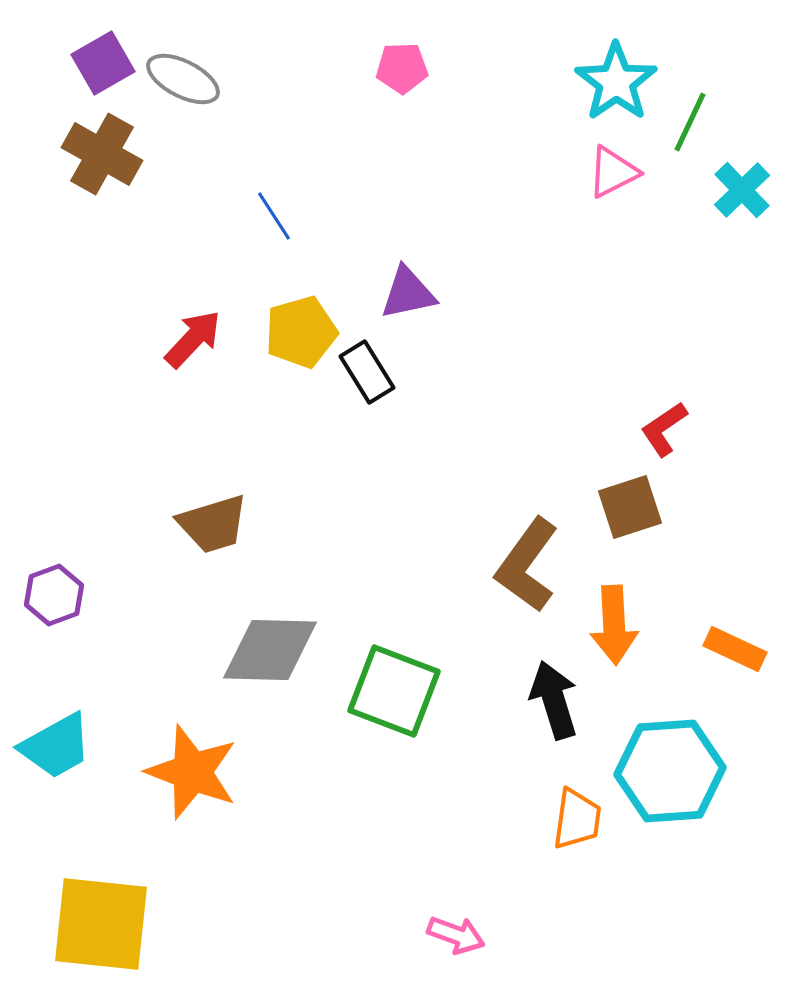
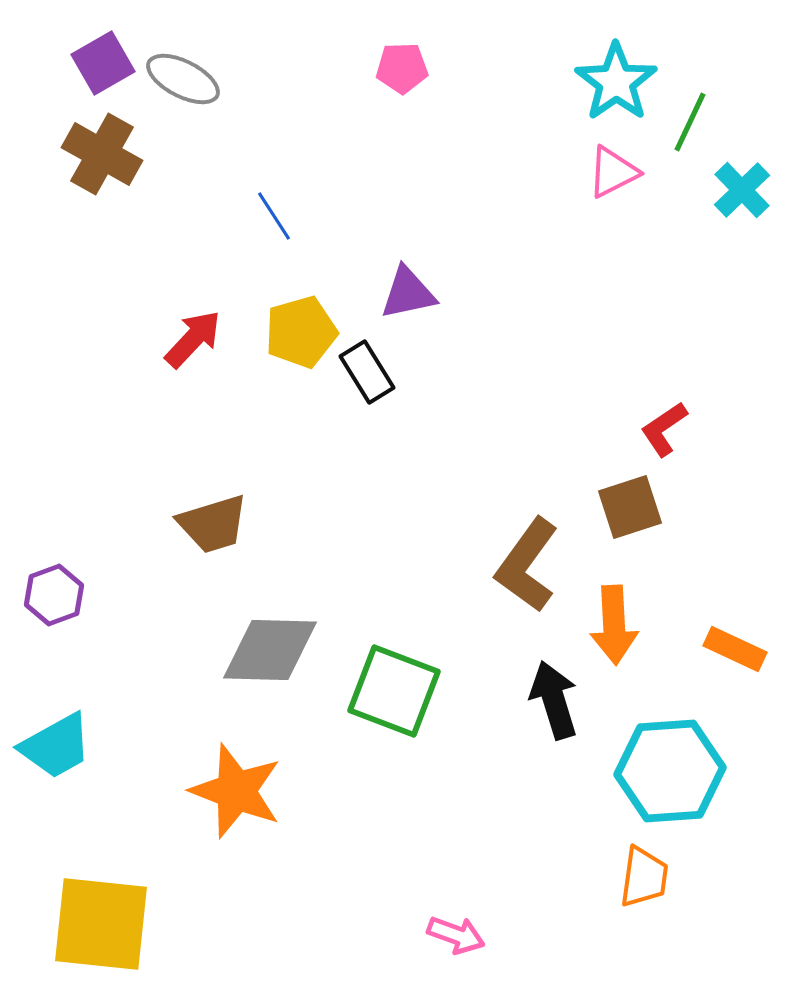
orange star: moved 44 px right, 19 px down
orange trapezoid: moved 67 px right, 58 px down
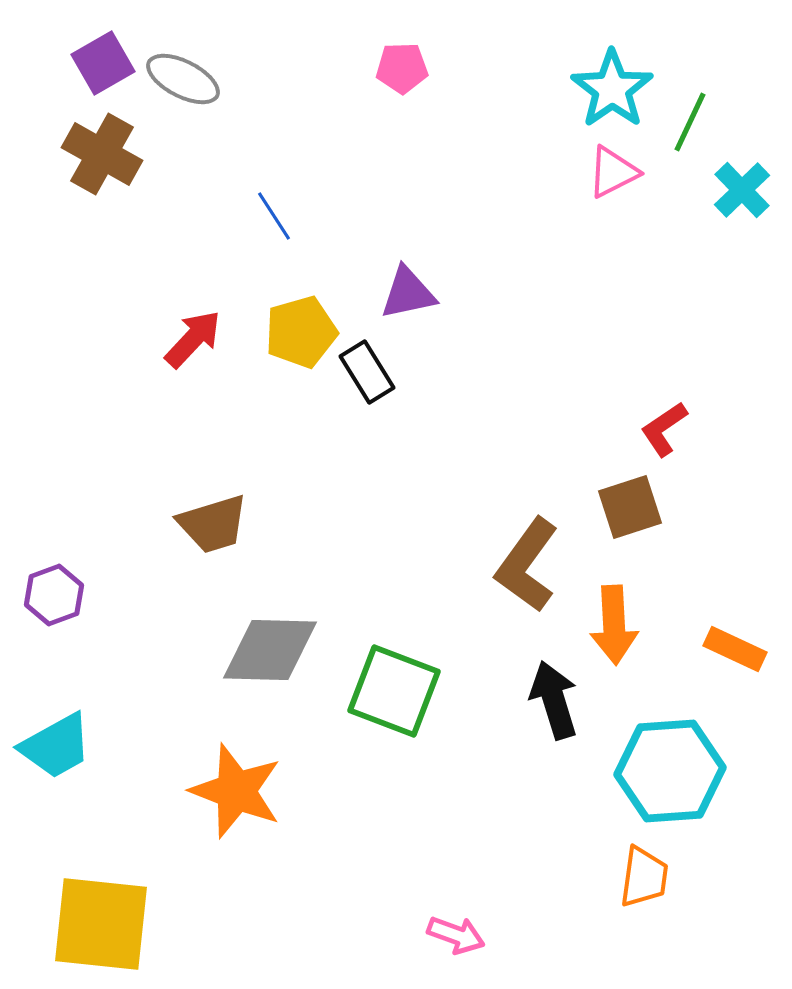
cyan star: moved 4 px left, 7 px down
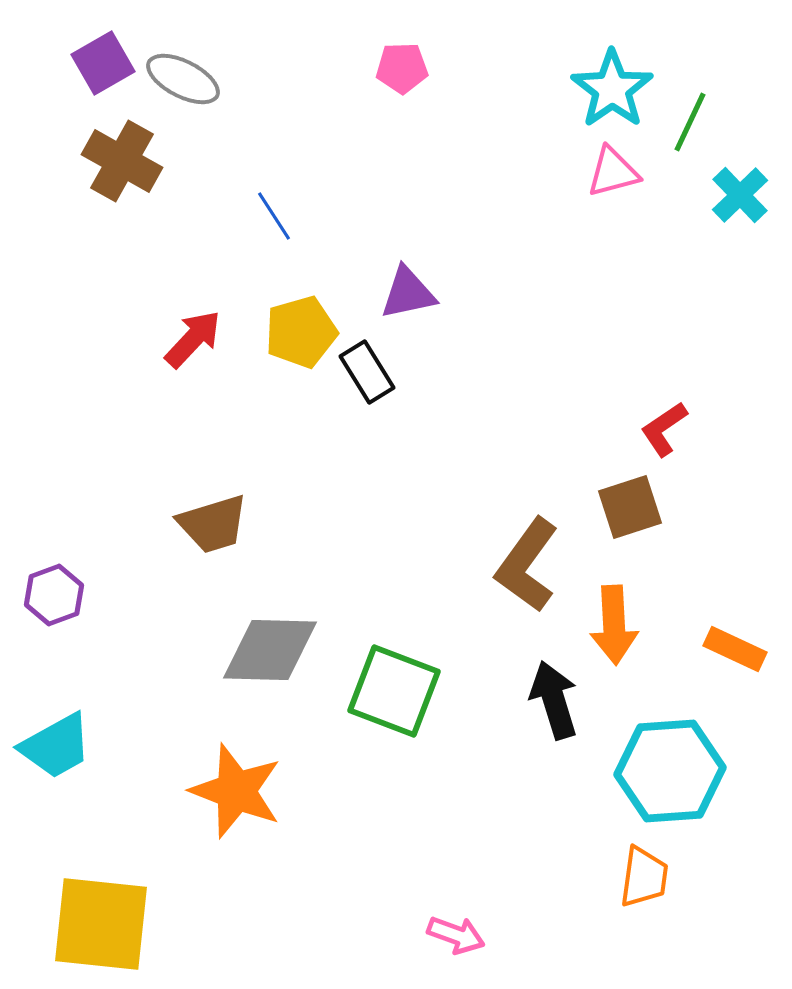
brown cross: moved 20 px right, 7 px down
pink triangle: rotated 12 degrees clockwise
cyan cross: moved 2 px left, 5 px down
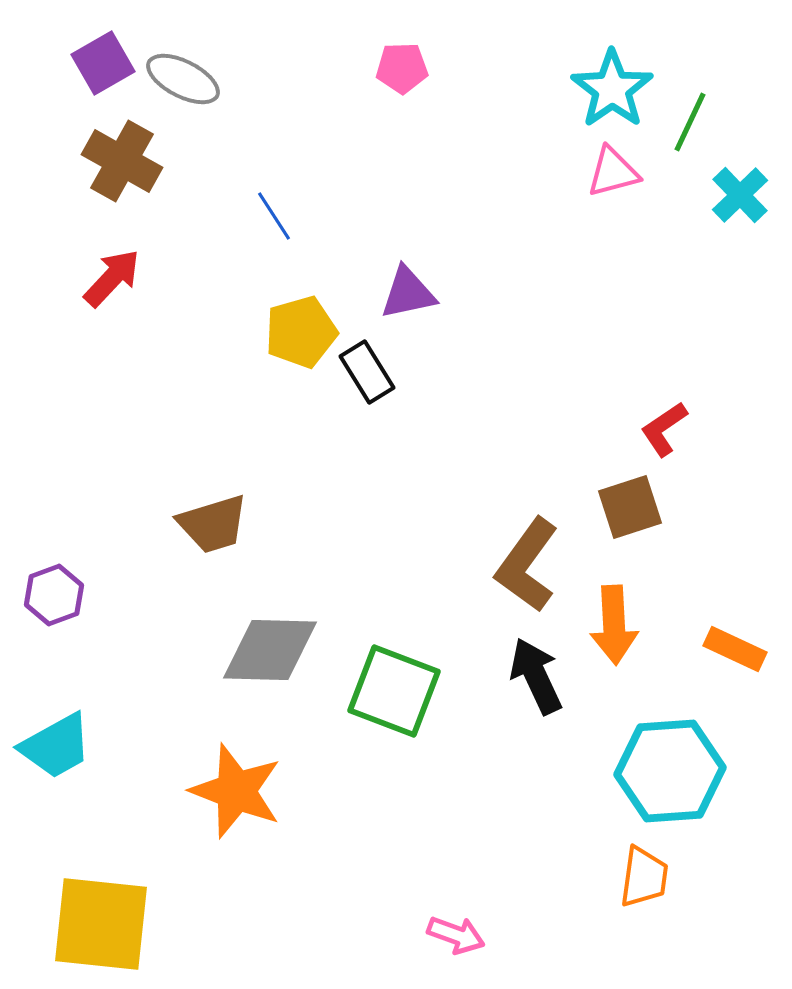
red arrow: moved 81 px left, 61 px up
black arrow: moved 18 px left, 24 px up; rotated 8 degrees counterclockwise
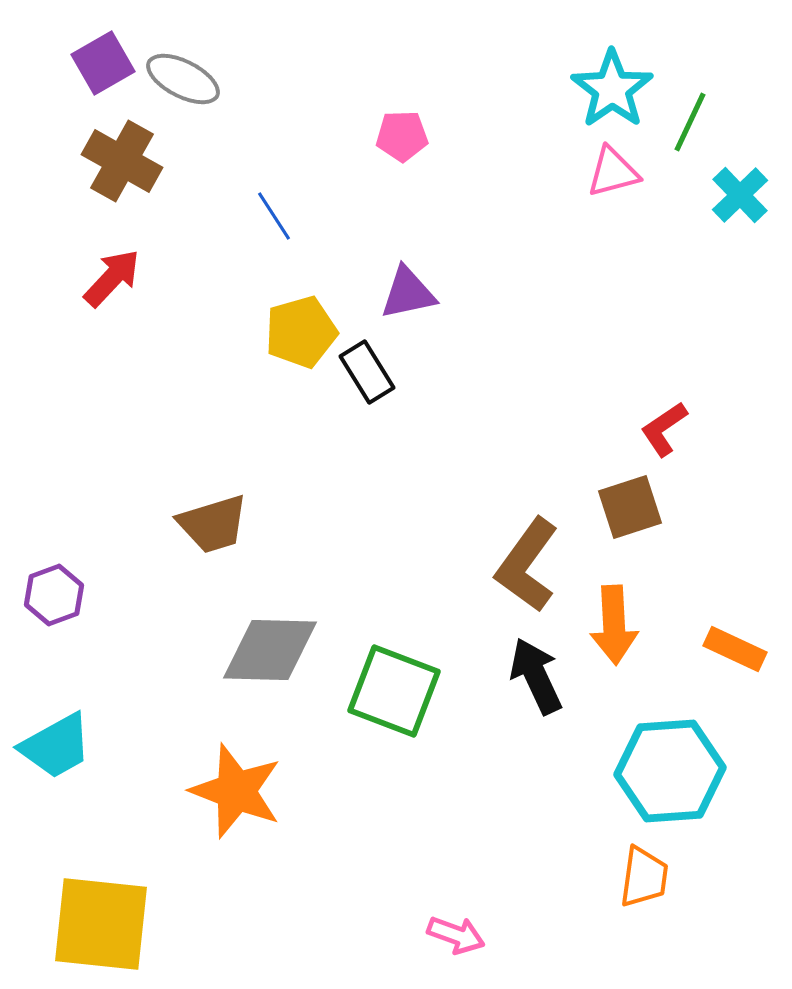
pink pentagon: moved 68 px down
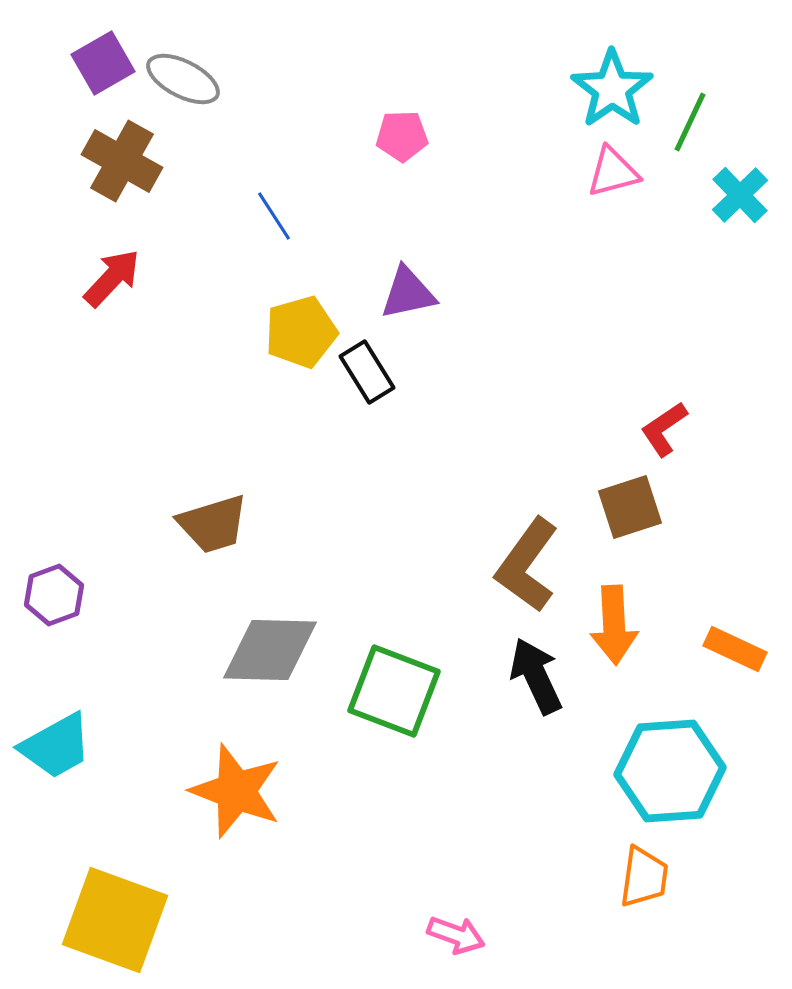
yellow square: moved 14 px right, 4 px up; rotated 14 degrees clockwise
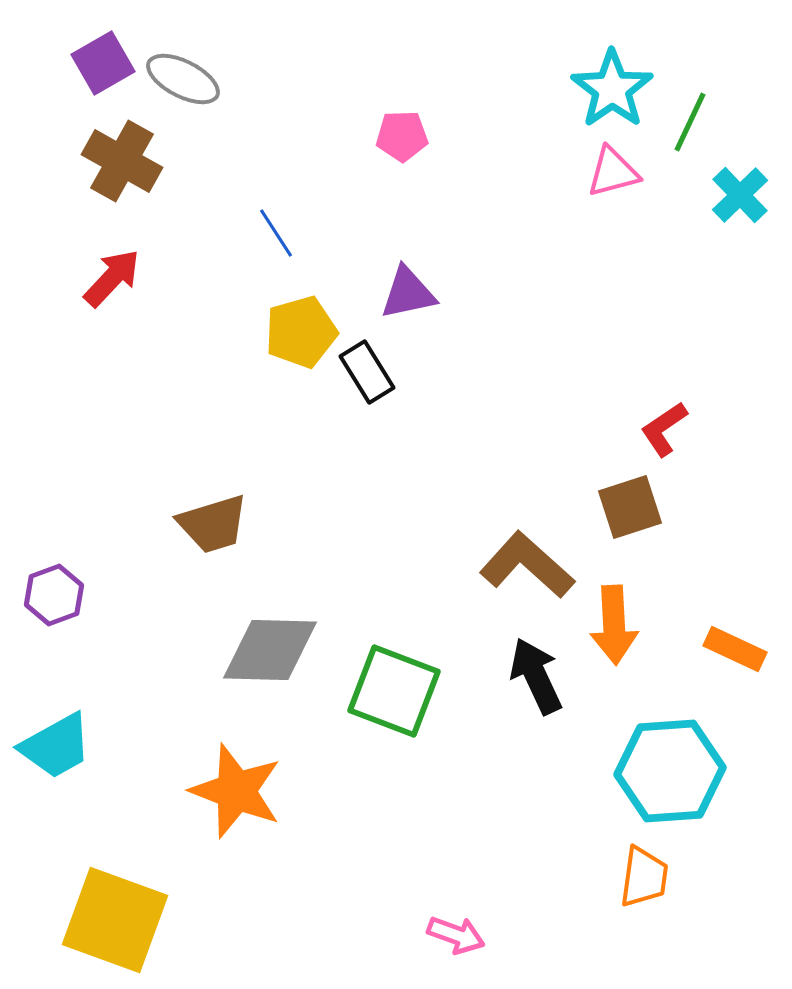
blue line: moved 2 px right, 17 px down
brown L-shape: rotated 96 degrees clockwise
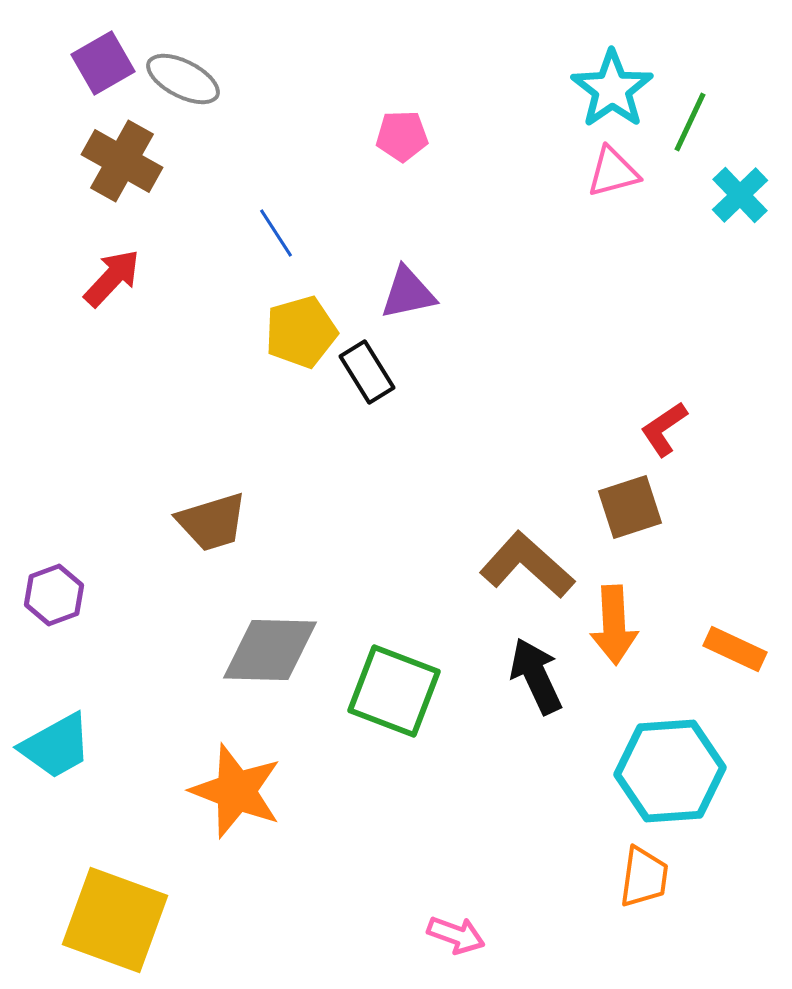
brown trapezoid: moved 1 px left, 2 px up
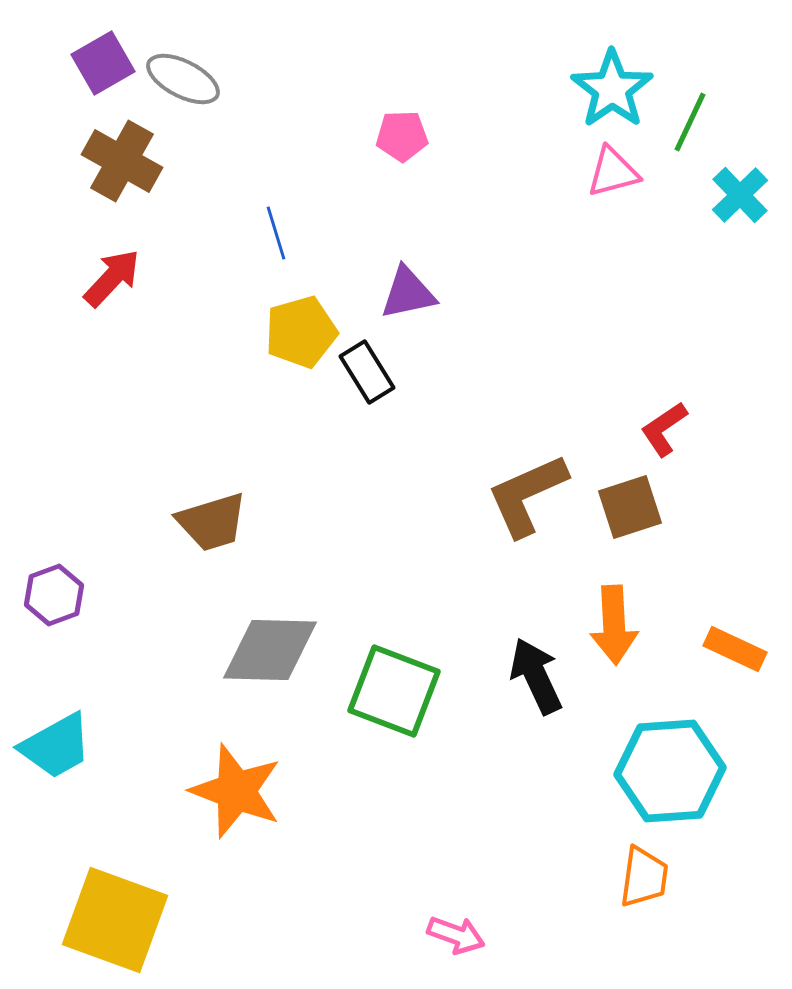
blue line: rotated 16 degrees clockwise
brown L-shape: moved 70 px up; rotated 66 degrees counterclockwise
